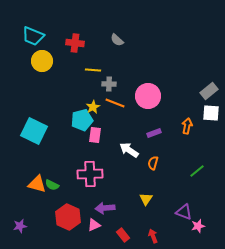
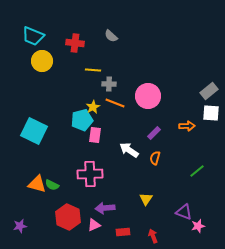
gray semicircle: moved 6 px left, 4 px up
orange arrow: rotated 77 degrees clockwise
purple rectangle: rotated 24 degrees counterclockwise
orange semicircle: moved 2 px right, 5 px up
red rectangle: moved 3 px up; rotated 56 degrees counterclockwise
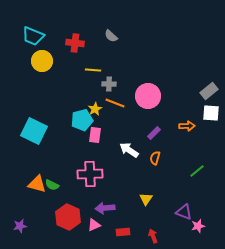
yellow star: moved 2 px right, 2 px down
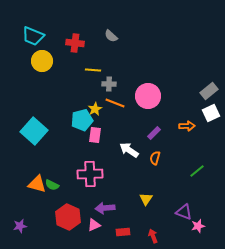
white square: rotated 30 degrees counterclockwise
cyan square: rotated 16 degrees clockwise
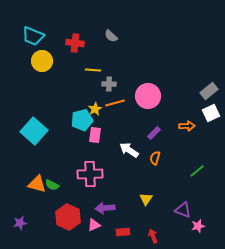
orange line: rotated 36 degrees counterclockwise
purple triangle: moved 1 px left, 2 px up
purple star: moved 3 px up
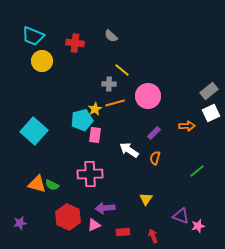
yellow line: moved 29 px right; rotated 35 degrees clockwise
purple triangle: moved 2 px left, 6 px down
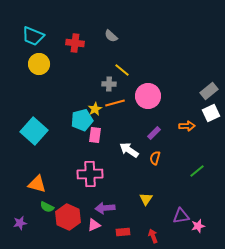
yellow circle: moved 3 px left, 3 px down
green semicircle: moved 5 px left, 22 px down
purple triangle: rotated 30 degrees counterclockwise
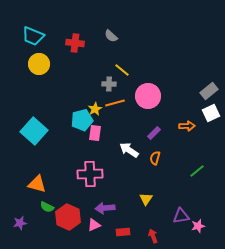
pink rectangle: moved 2 px up
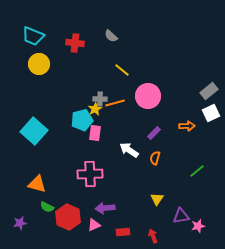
gray cross: moved 9 px left, 15 px down
yellow triangle: moved 11 px right
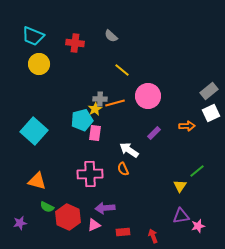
orange semicircle: moved 32 px left, 11 px down; rotated 40 degrees counterclockwise
orange triangle: moved 3 px up
yellow triangle: moved 23 px right, 13 px up
